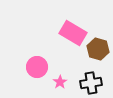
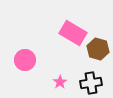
pink circle: moved 12 px left, 7 px up
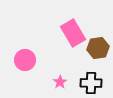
pink rectangle: rotated 28 degrees clockwise
brown hexagon: moved 1 px up; rotated 25 degrees counterclockwise
black cross: rotated 10 degrees clockwise
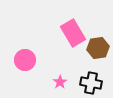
black cross: rotated 10 degrees clockwise
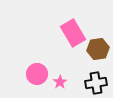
brown hexagon: moved 1 px down
pink circle: moved 12 px right, 14 px down
black cross: moved 5 px right; rotated 20 degrees counterclockwise
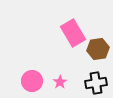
pink circle: moved 5 px left, 7 px down
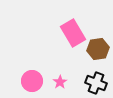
black cross: rotated 30 degrees clockwise
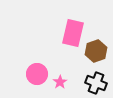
pink rectangle: rotated 44 degrees clockwise
brown hexagon: moved 2 px left, 2 px down; rotated 10 degrees counterclockwise
pink circle: moved 5 px right, 7 px up
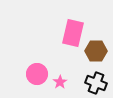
brown hexagon: rotated 20 degrees clockwise
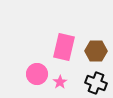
pink rectangle: moved 9 px left, 14 px down
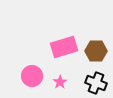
pink rectangle: rotated 60 degrees clockwise
pink circle: moved 5 px left, 2 px down
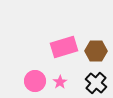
pink circle: moved 3 px right, 5 px down
black cross: rotated 20 degrees clockwise
